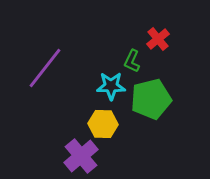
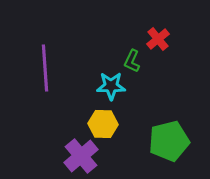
purple line: rotated 42 degrees counterclockwise
green pentagon: moved 18 px right, 42 px down
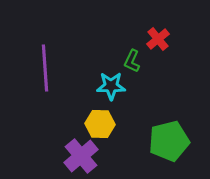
yellow hexagon: moved 3 px left
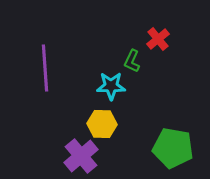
yellow hexagon: moved 2 px right
green pentagon: moved 4 px right, 7 px down; rotated 24 degrees clockwise
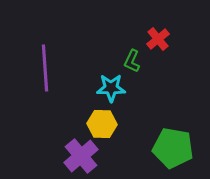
cyan star: moved 2 px down
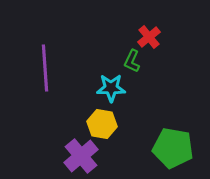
red cross: moved 9 px left, 2 px up
yellow hexagon: rotated 8 degrees clockwise
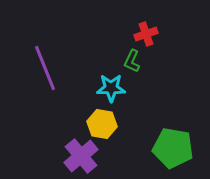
red cross: moved 3 px left, 3 px up; rotated 20 degrees clockwise
purple line: rotated 18 degrees counterclockwise
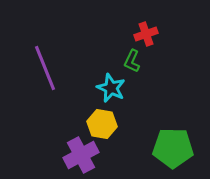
cyan star: rotated 24 degrees clockwise
green pentagon: rotated 9 degrees counterclockwise
purple cross: moved 1 px up; rotated 12 degrees clockwise
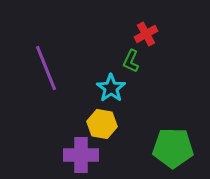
red cross: rotated 10 degrees counterclockwise
green L-shape: moved 1 px left
purple line: moved 1 px right
cyan star: rotated 12 degrees clockwise
purple cross: rotated 28 degrees clockwise
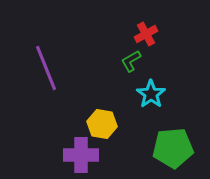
green L-shape: rotated 35 degrees clockwise
cyan star: moved 40 px right, 6 px down
green pentagon: rotated 6 degrees counterclockwise
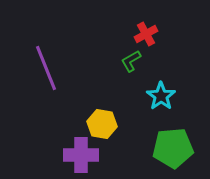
cyan star: moved 10 px right, 2 px down
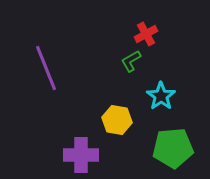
yellow hexagon: moved 15 px right, 4 px up
